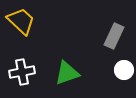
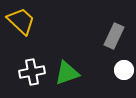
white cross: moved 10 px right
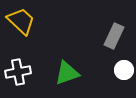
white cross: moved 14 px left
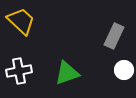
white cross: moved 1 px right, 1 px up
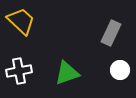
gray rectangle: moved 3 px left, 3 px up
white circle: moved 4 px left
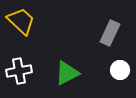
gray rectangle: moved 1 px left
green triangle: rotated 8 degrees counterclockwise
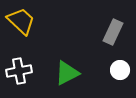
gray rectangle: moved 3 px right, 1 px up
